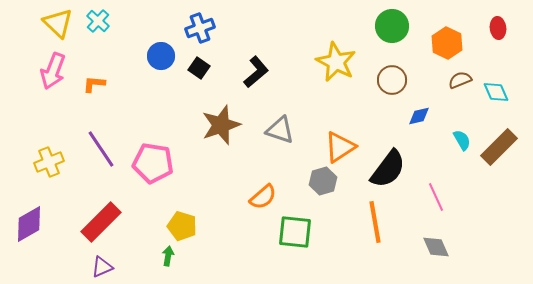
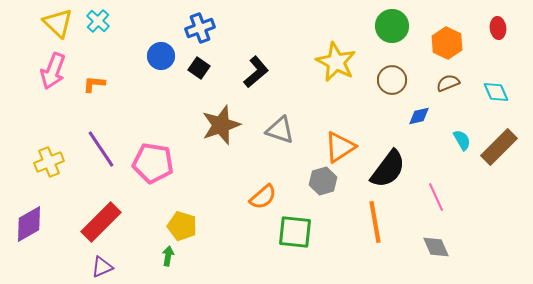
brown semicircle: moved 12 px left, 3 px down
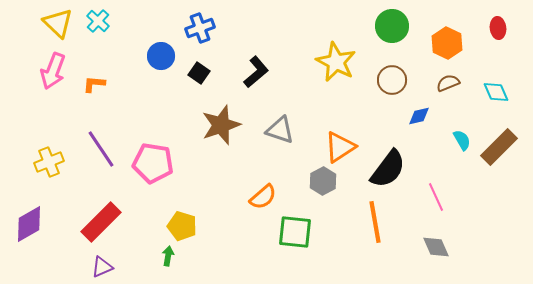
black square: moved 5 px down
gray hexagon: rotated 12 degrees counterclockwise
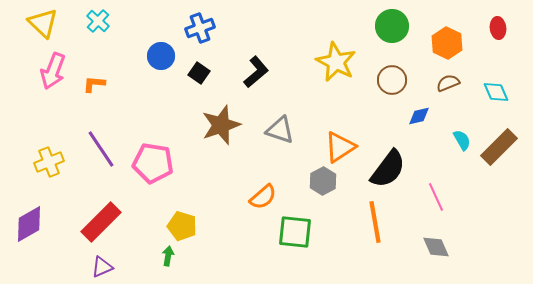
yellow triangle: moved 15 px left
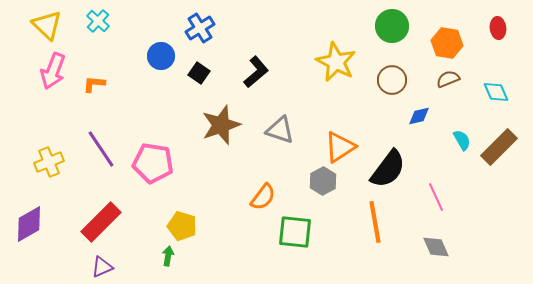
yellow triangle: moved 4 px right, 2 px down
blue cross: rotated 12 degrees counterclockwise
orange hexagon: rotated 16 degrees counterclockwise
brown semicircle: moved 4 px up
orange semicircle: rotated 12 degrees counterclockwise
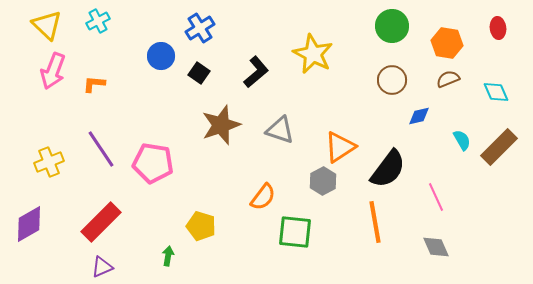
cyan cross: rotated 20 degrees clockwise
yellow star: moved 23 px left, 8 px up
yellow pentagon: moved 19 px right
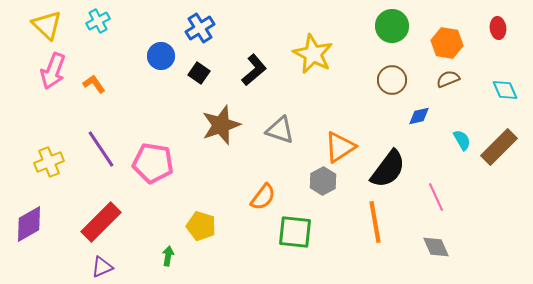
black L-shape: moved 2 px left, 2 px up
orange L-shape: rotated 50 degrees clockwise
cyan diamond: moved 9 px right, 2 px up
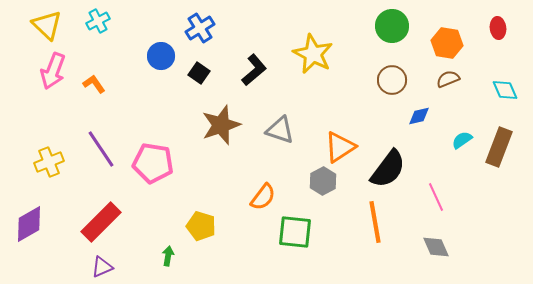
cyan semicircle: rotated 95 degrees counterclockwise
brown rectangle: rotated 24 degrees counterclockwise
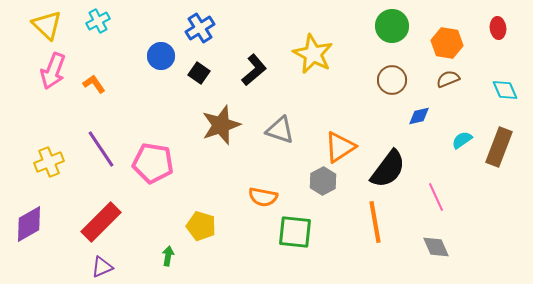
orange semicircle: rotated 64 degrees clockwise
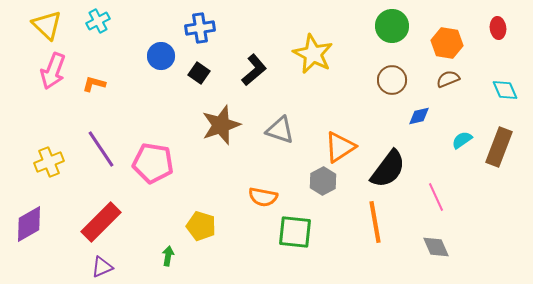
blue cross: rotated 24 degrees clockwise
orange L-shape: rotated 40 degrees counterclockwise
